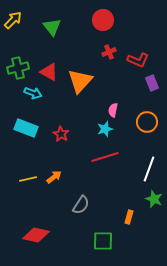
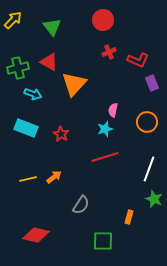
red triangle: moved 10 px up
orange triangle: moved 6 px left, 3 px down
cyan arrow: moved 1 px down
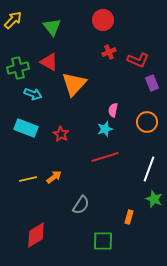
red diamond: rotated 44 degrees counterclockwise
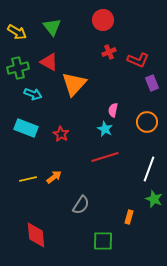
yellow arrow: moved 4 px right, 12 px down; rotated 78 degrees clockwise
cyan star: rotated 28 degrees counterclockwise
red diamond: rotated 64 degrees counterclockwise
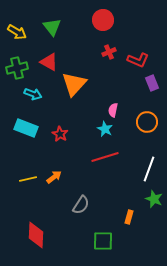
green cross: moved 1 px left
red star: moved 1 px left
red diamond: rotated 8 degrees clockwise
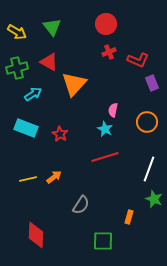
red circle: moved 3 px right, 4 px down
cyan arrow: rotated 54 degrees counterclockwise
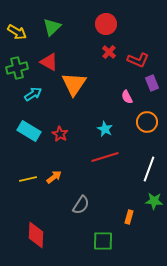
green triangle: rotated 24 degrees clockwise
red cross: rotated 24 degrees counterclockwise
orange triangle: rotated 8 degrees counterclockwise
pink semicircle: moved 14 px right, 13 px up; rotated 40 degrees counterclockwise
cyan rectangle: moved 3 px right, 3 px down; rotated 10 degrees clockwise
green star: moved 2 px down; rotated 18 degrees counterclockwise
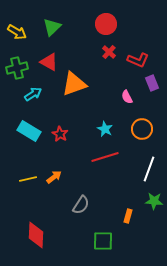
orange triangle: rotated 36 degrees clockwise
orange circle: moved 5 px left, 7 px down
orange rectangle: moved 1 px left, 1 px up
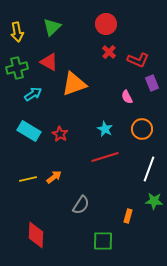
yellow arrow: rotated 48 degrees clockwise
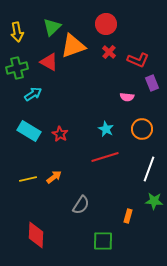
orange triangle: moved 1 px left, 38 px up
pink semicircle: rotated 56 degrees counterclockwise
cyan star: moved 1 px right
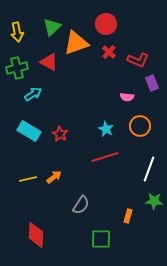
orange triangle: moved 3 px right, 3 px up
orange circle: moved 2 px left, 3 px up
green square: moved 2 px left, 2 px up
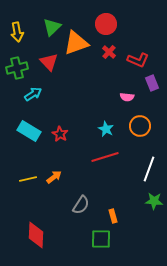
red triangle: rotated 18 degrees clockwise
orange rectangle: moved 15 px left; rotated 32 degrees counterclockwise
